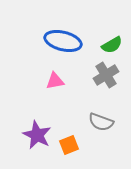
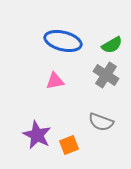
gray cross: rotated 25 degrees counterclockwise
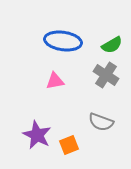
blue ellipse: rotated 6 degrees counterclockwise
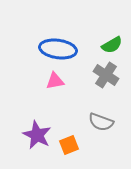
blue ellipse: moved 5 px left, 8 px down
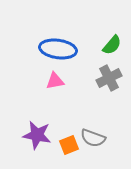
green semicircle: rotated 20 degrees counterclockwise
gray cross: moved 3 px right, 3 px down; rotated 30 degrees clockwise
gray semicircle: moved 8 px left, 16 px down
purple star: rotated 16 degrees counterclockwise
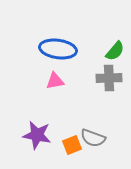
green semicircle: moved 3 px right, 6 px down
gray cross: rotated 25 degrees clockwise
orange square: moved 3 px right
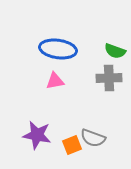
green semicircle: rotated 70 degrees clockwise
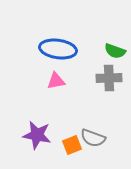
pink triangle: moved 1 px right
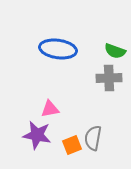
pink triangle: moved 6 px left, 28 px down
gray semicircle: rotated 80 degrees clockwise
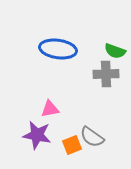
gray cross: moved 3 px left, 4 px up
gray semicircle: moved 1 px left, 1 px up; rotated 65 degrees counterclockwise
